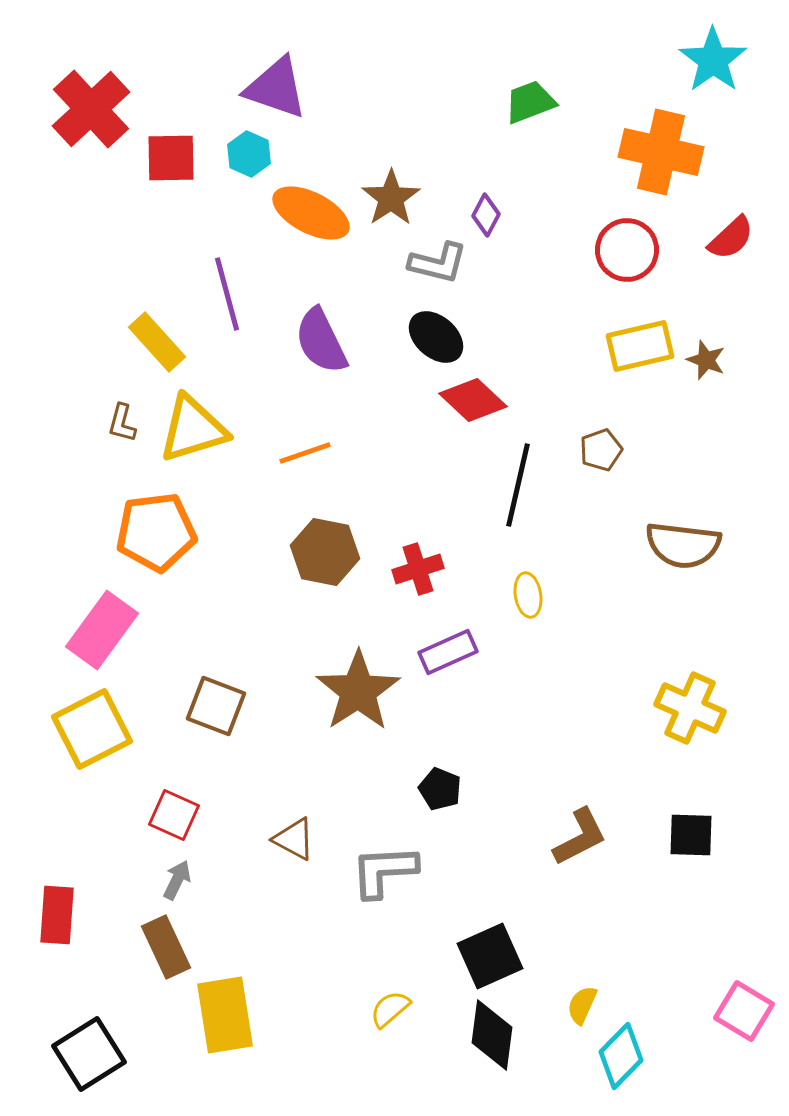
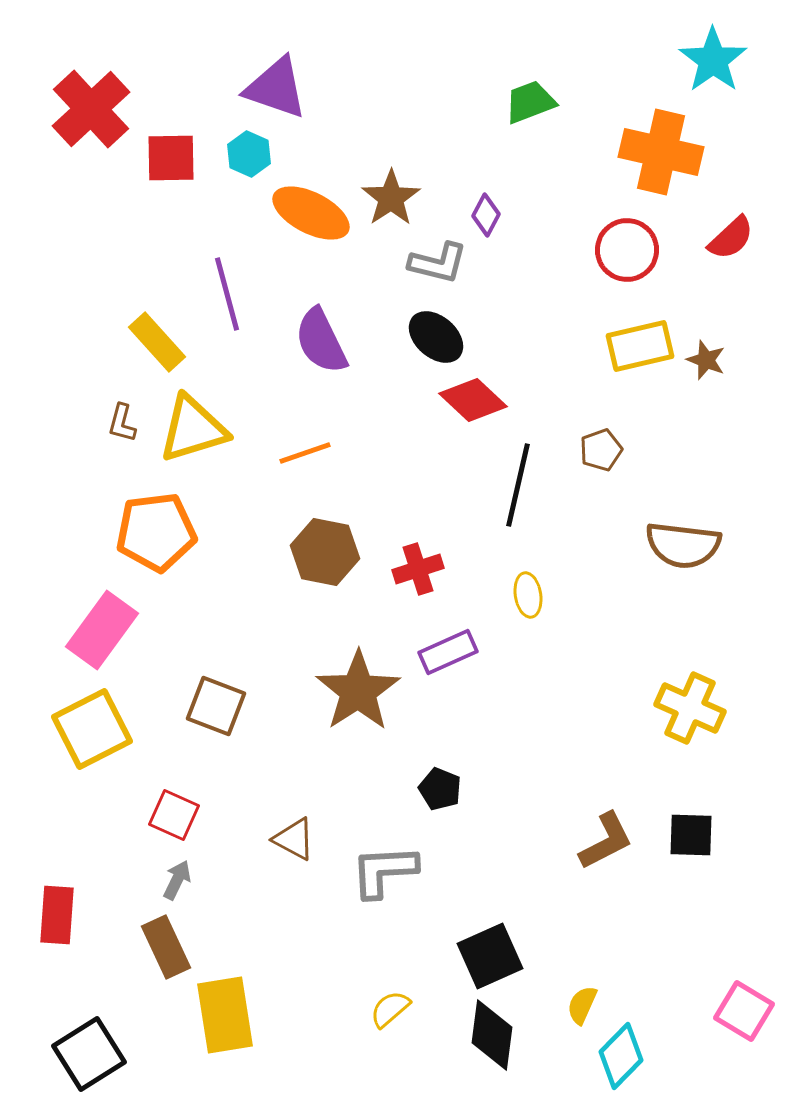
brown L-shape at (580, 837): moved 26 px right, 4 px down
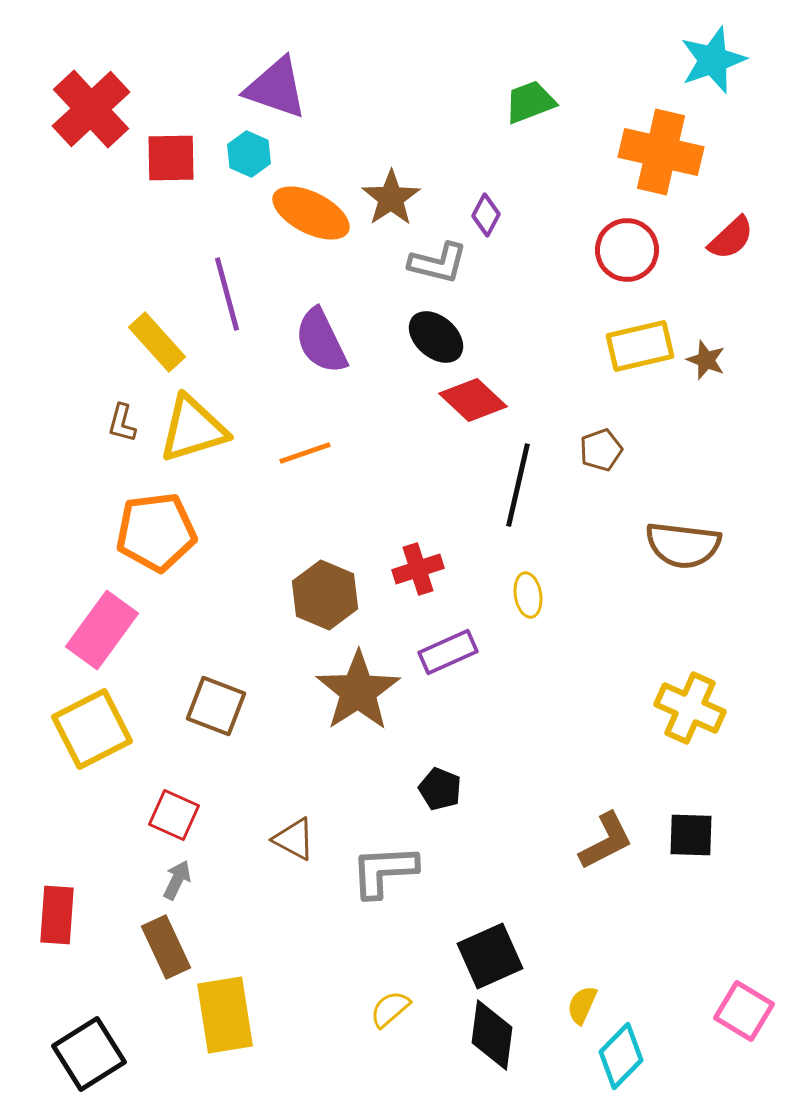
cyan star at (713, 60): rotated 16 degrees clockwise
brown hexagon at (325, 552): moved 43 px down; rotated 12 degrees clockwise
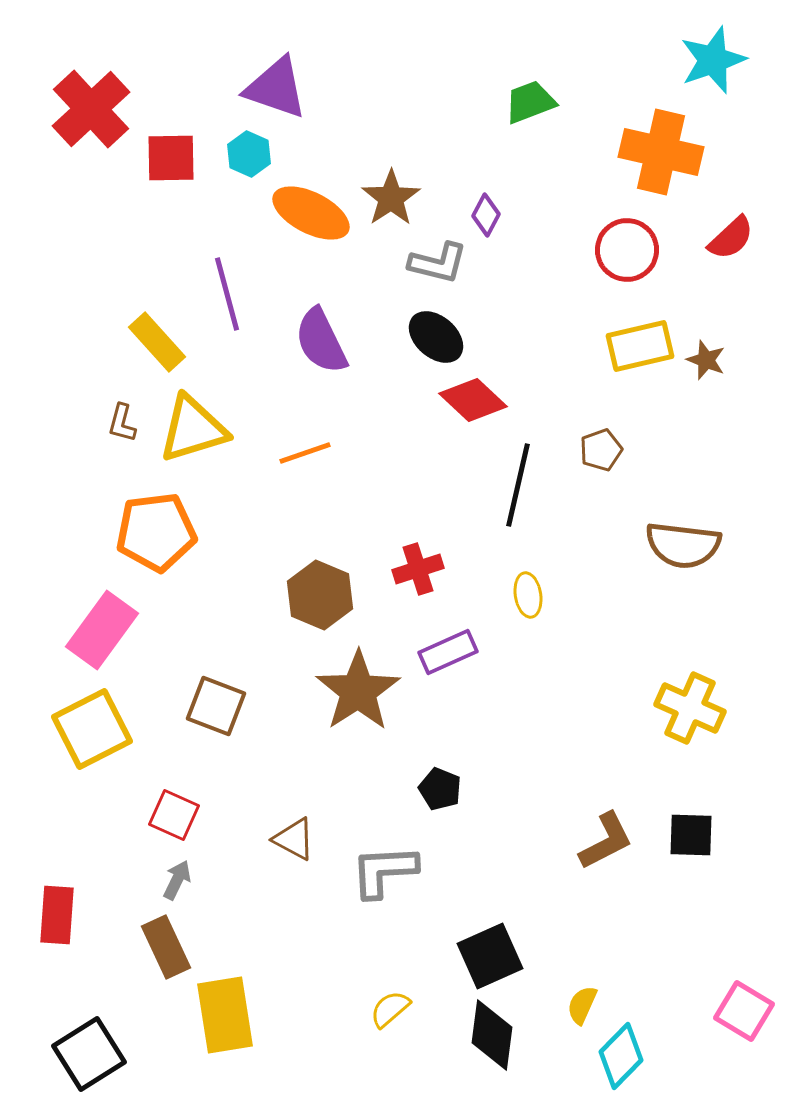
brown hexagon at (325, 595): moved 5 px left
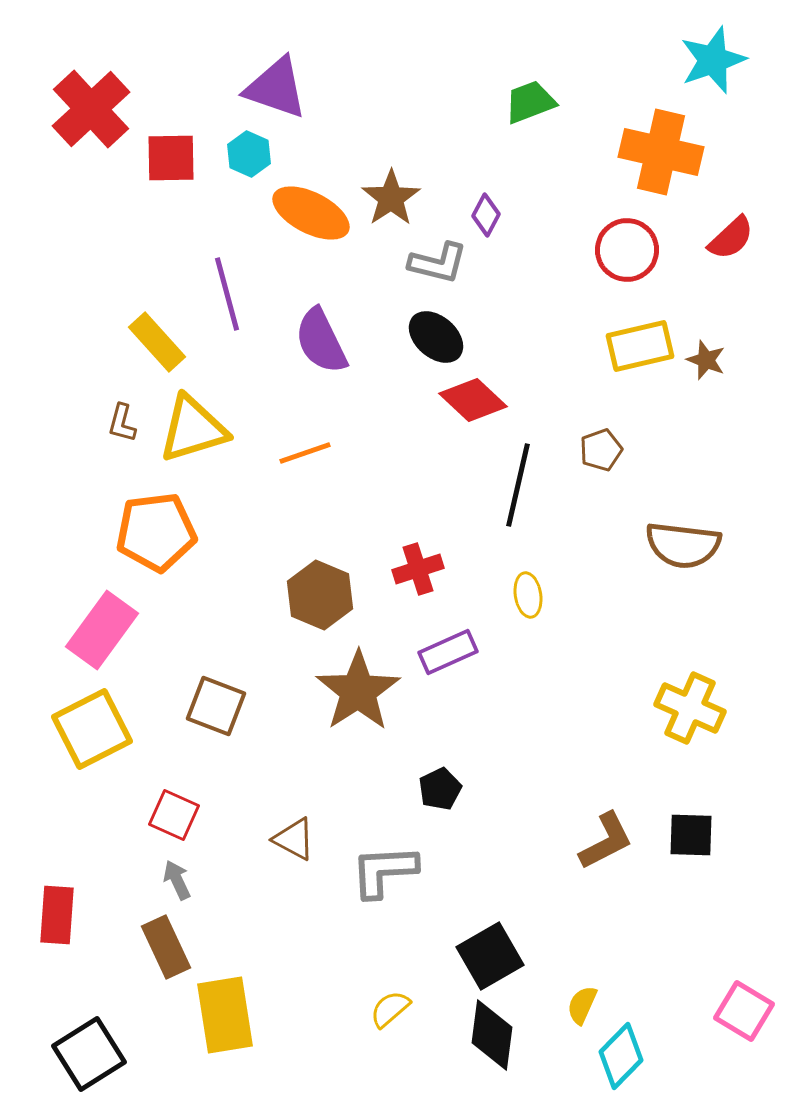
black pentagon at (440, 789): rotated 24 degrees clockwise
gray arrow at (177, 880): rotated 51 degrees counterclockwise
black square at (490, 956): rotated 6 degrees counterclockwise
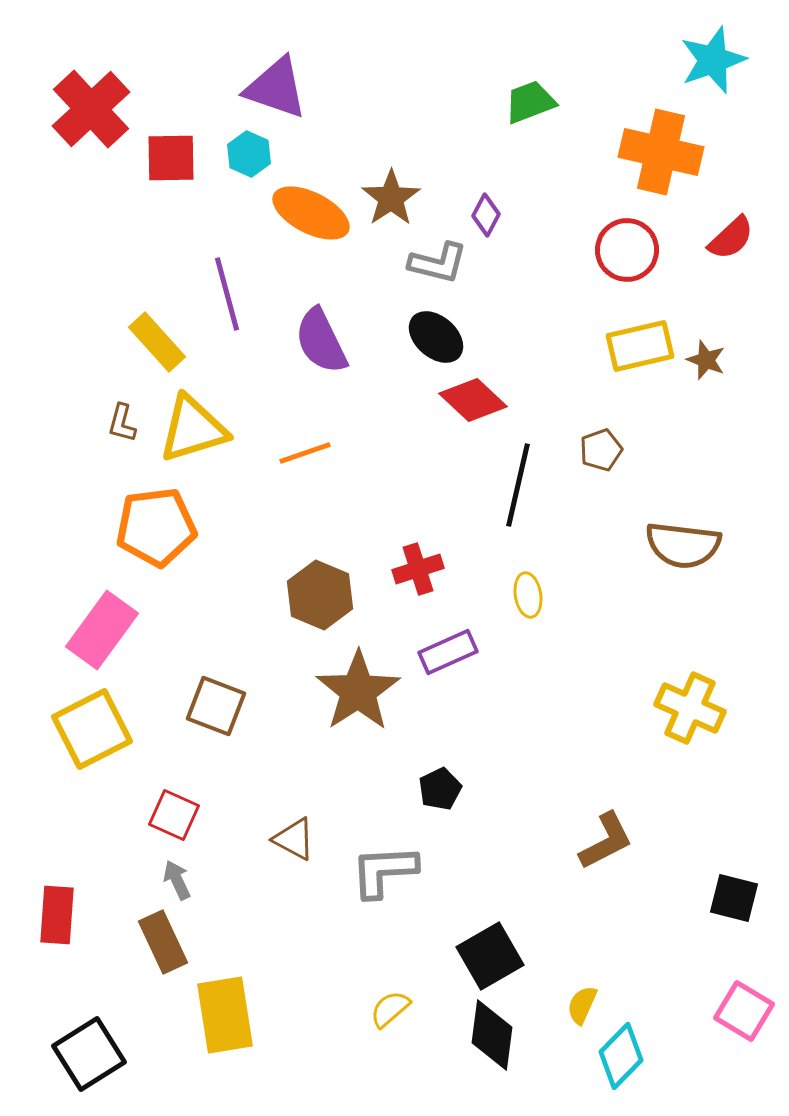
orange pentagon at (156, 532): moved 5 px up
black square at (691, 835): moved 43 px right, 63 px down; rotated 12 degrees clockwise
brown rectangle at (166, 947): moved 3 px left, 5 px up
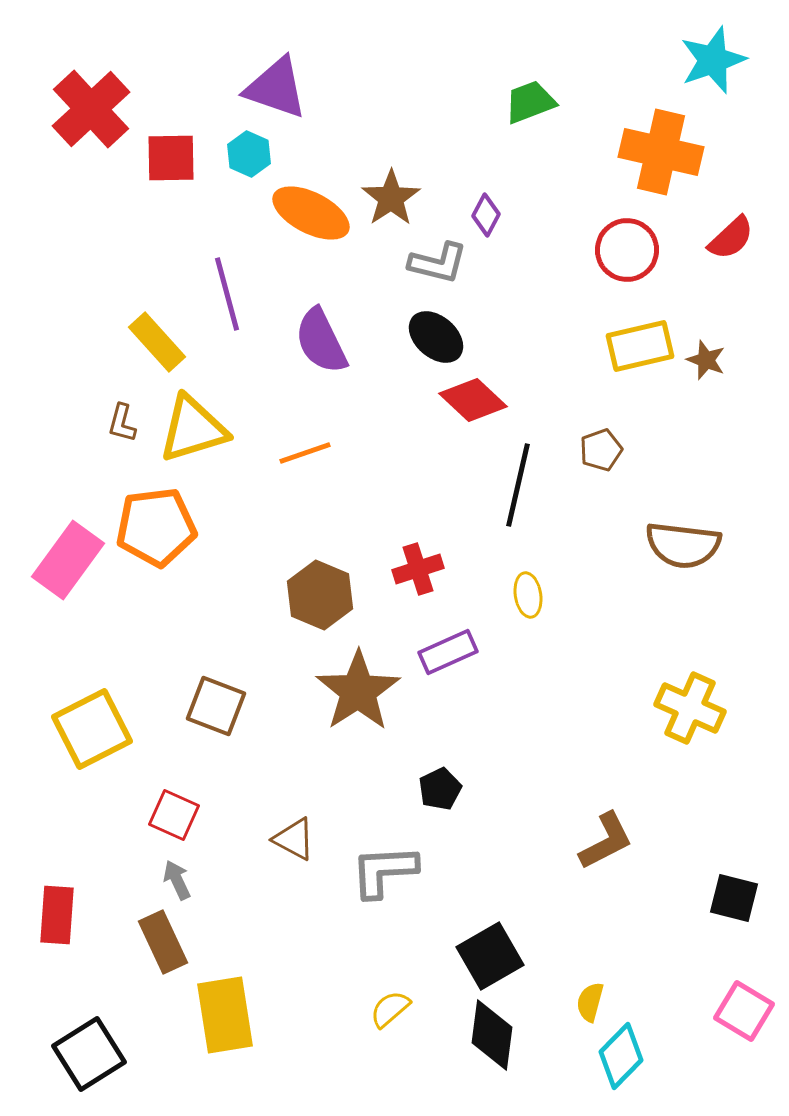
pink rectangle at (102, 630): moved 34 px left, 70 px up
yellow semicircle at (582, 1005): moved 8 px right, 3 px up; rotated 9 degrees counterclockwise
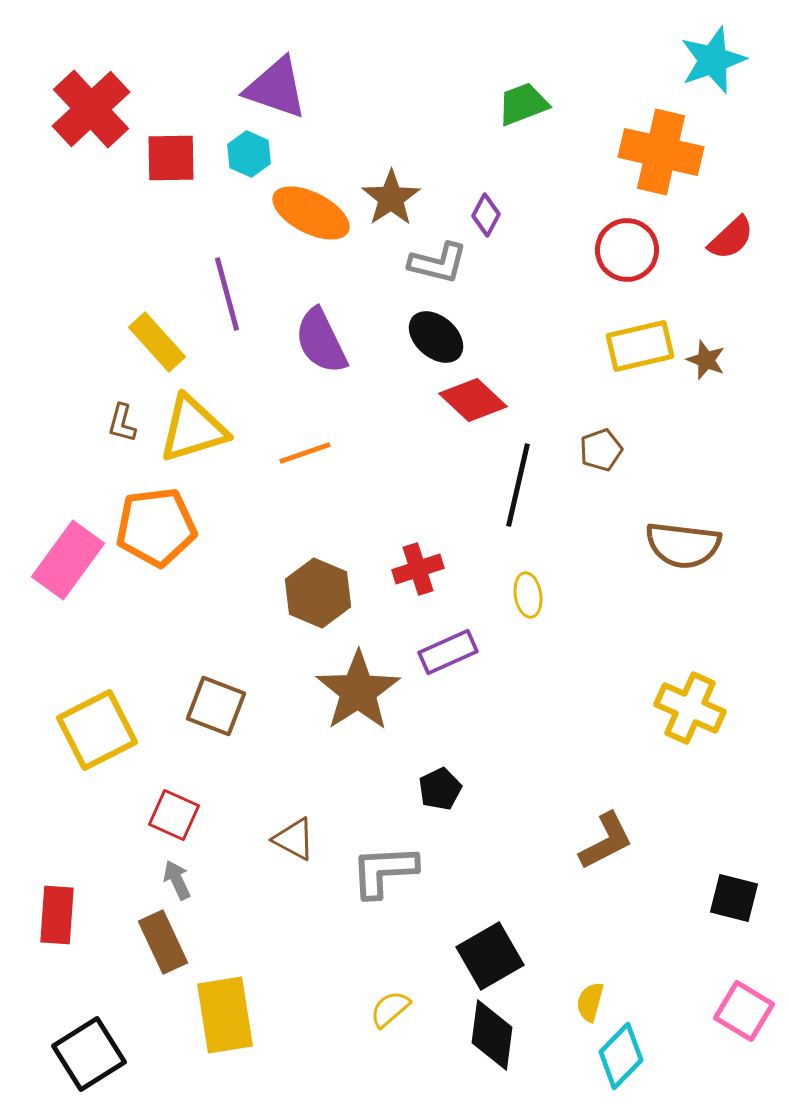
green trapezoid at (530, 102): moved 7 px left, 2 px down
brown hexagon at (320, 595): moved 2 px left, 2 px up
yellow square at (92, 729): moved 5 px right, 1 px down
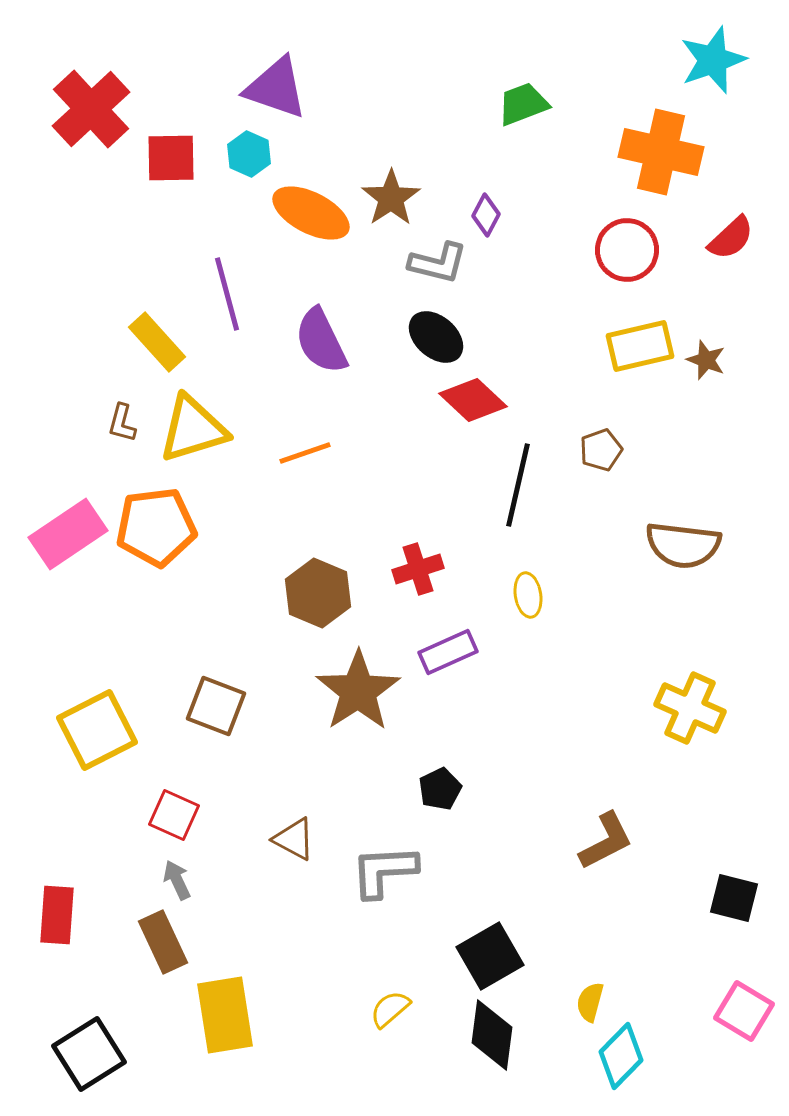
pink rectangle at (68, 560): moved 26 px up; rotated 20 degrees clockwise
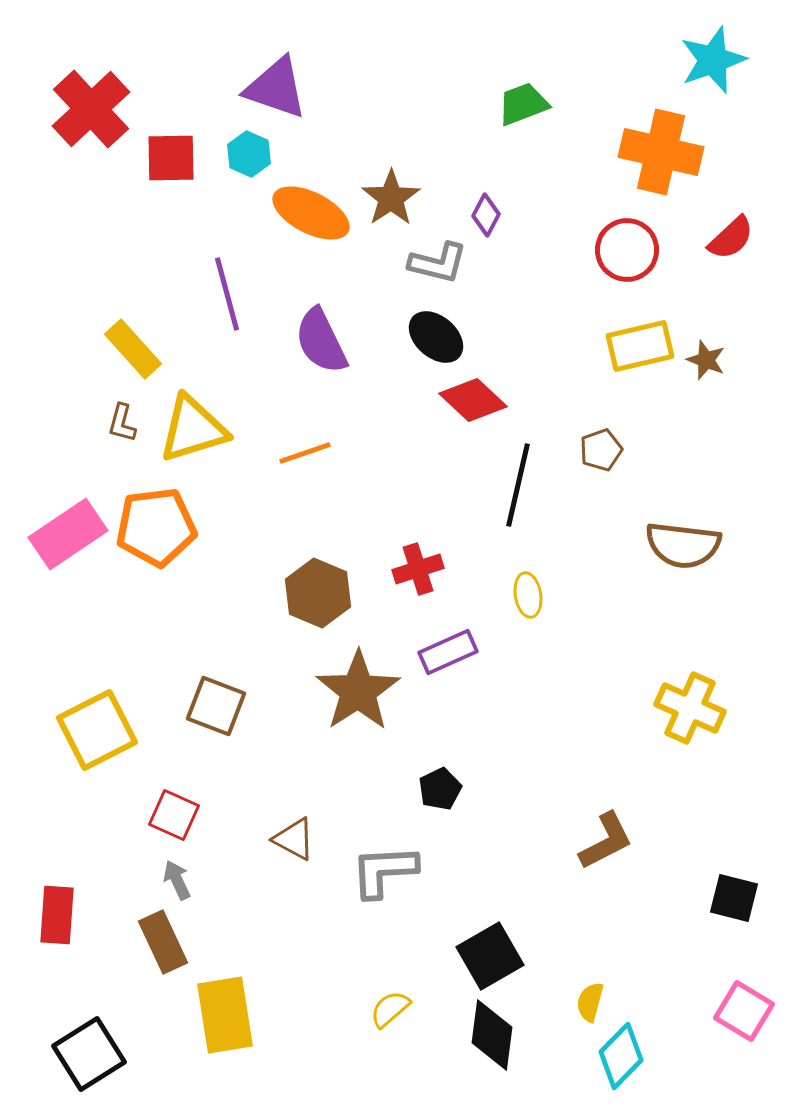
yellow rectangle at (157, 342): moved 24 px left, 7 px down
